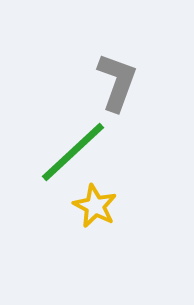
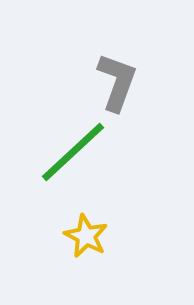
yellow star: moved 9 px left, 30 px down
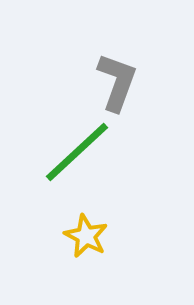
green line: moved 4 px right
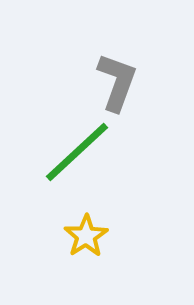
yellow star: rotated 12 degrees clockwise
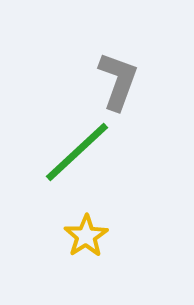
gray L-shape: moved 1 px right, 1 px up
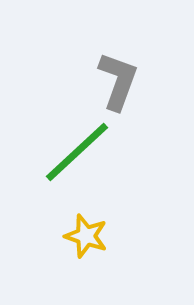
yellow star: rotated 21 degrees counterclockwise
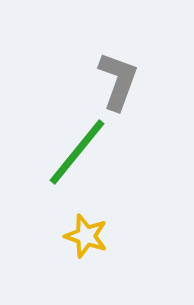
green line: rotated 8 degrees counterclockwise
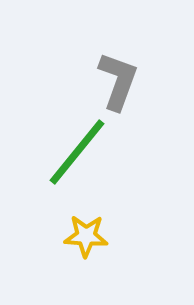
yellow star: rotated 15 degrees counterclockwise
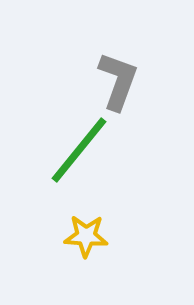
green line: moved 2 px right, 2 px up
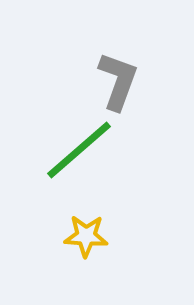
green line: rotated 10 degrees clockwise
